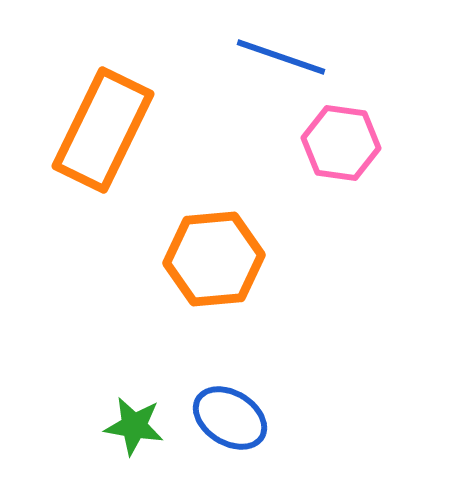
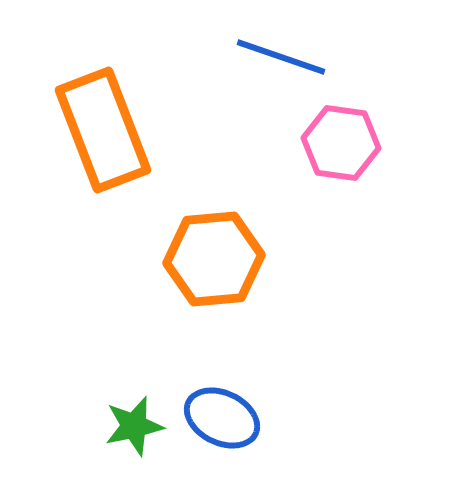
orange rectangle: rotated 47 degrees counterclockwise
blue ellipse: moved 8 px left; rotated 6 degrees counterclockwise
green star: rotated 22 degrees counterclockwise
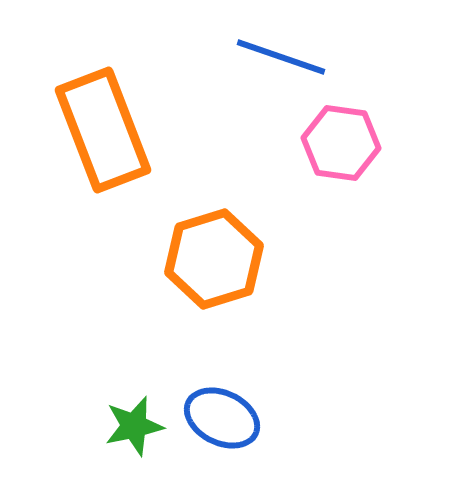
orange hexagon: rotated 12 degrees counterclockwise
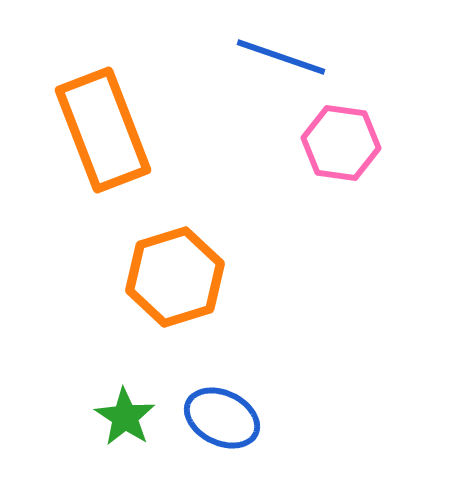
orange hexagon: moved 39 px left, 18 px down
green star: moved 9 px left, 9 px up; rotated 26 degrees counterclockwise
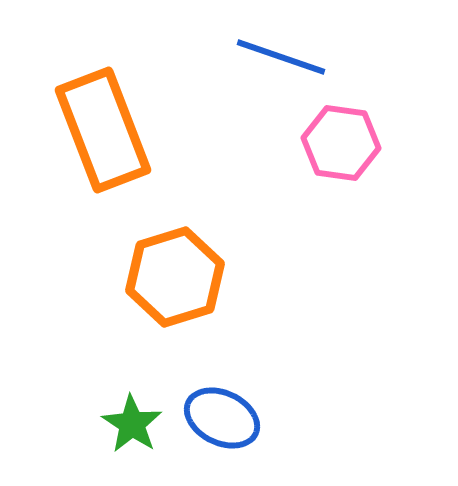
green star: moved 7 px right, 7 px down
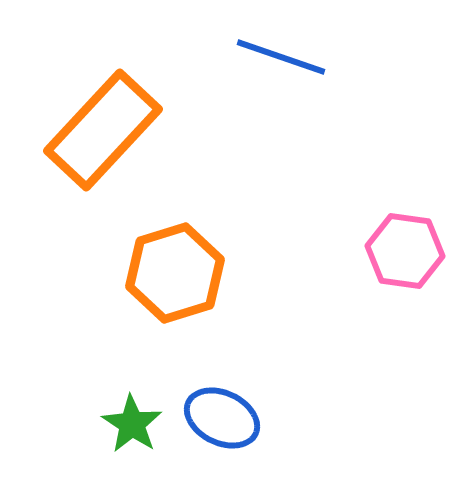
orange rectangle: rotated 64 degrees clockwise
pink hexagon: moved 64 px right, 108 px down
orange hexagon: moved 4 px up
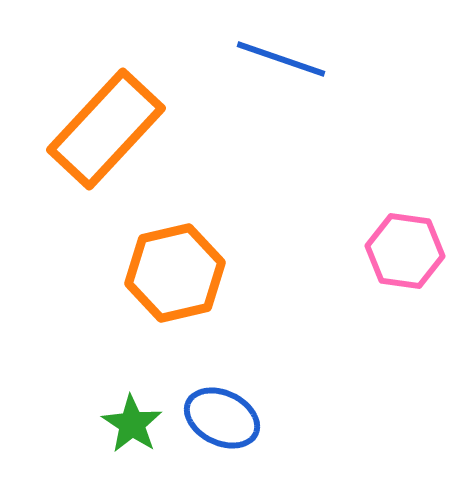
blue line: moved 2 px down
orange rectangle: moved 3 px right, 1 px up
orange hexagon: rotated 4 degrees clockwise
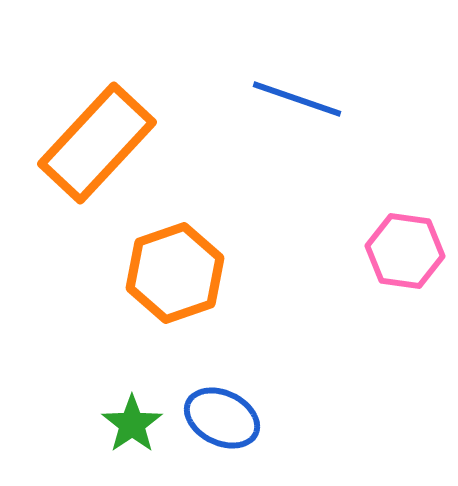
blue line: moved 16 px right, 40 px down
orange rectangle: moved 9 px left, 14 px down
orange hexagon: rotated 6 degrees counterclockwise
green star: rotated 4 degrees clockwise
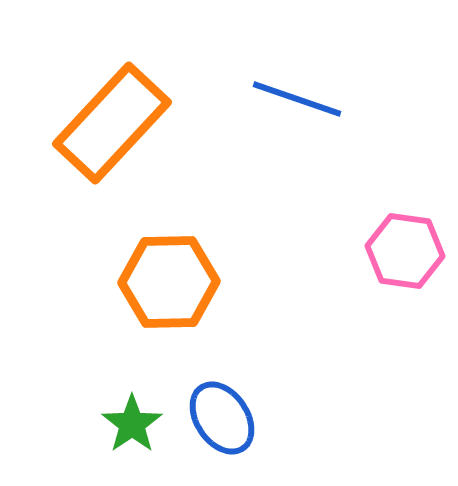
orange rectangle: moved 15 px right, 20 px up
orange hexagon: moved 6 px left, 9 px down; rotated 18 degrees clockwise
blue ellipse: rotated 30 degrees clockwise
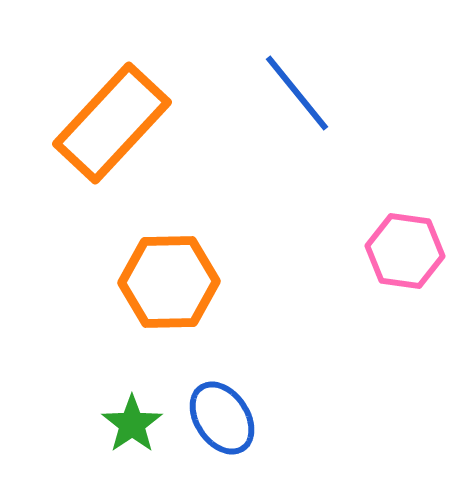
blue line: moved 6 px up; rotated 32 degrees clockwise
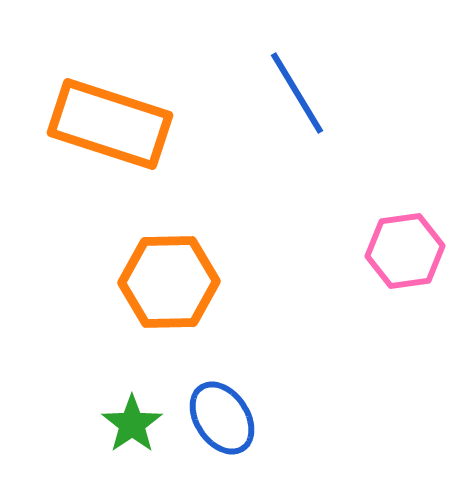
blue line: rotated 8 degrees clockwise
orange rectangle: moved 2 px left, 1 px down; rotated 65 degrees clockwise
pink hexagon: rotated 16 degrees counterclockwise
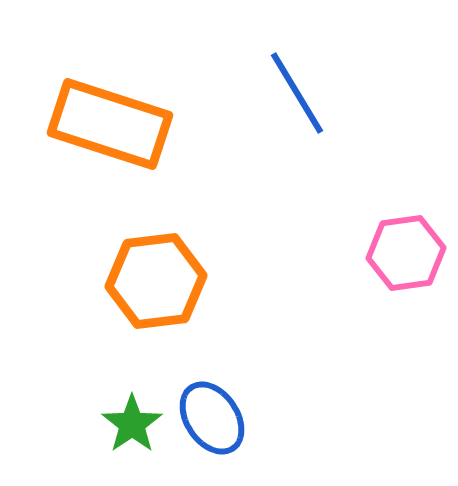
pink hexagon: moved 1 px right, 2 px down
orange hexagon: moved 13 px left, 1 px up; rotated 6 degrees counterclockwise
blue ellipse: moved 10 px left
